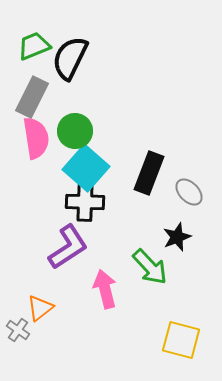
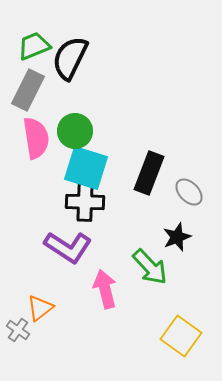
gray rectangle: moved 4 px left, 7 px up
cyan square: rotated 24 degrees counterclockwise
purple L-shape: rotated 66 degrees clockwise
yellow square: moved 4 px up; rotated 21 degrees clockwise
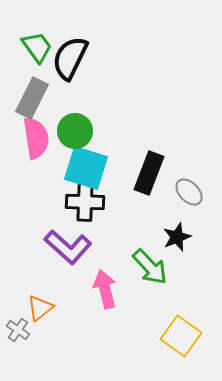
green trapezoid: moved 3 px right, 1 px down; rotated 76 degrees clockwise
gray rectangle: moved 4 px right, 8 px down
purple L-shape: rotated 9 degrees clockwise
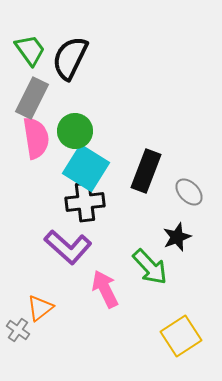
green trapezoid: moved 7 px left, 3 px down
cyan square: rotated 15 degrees clockwise
black rectangle: moved 3 px left, 2 px up
black cross: rotated 9 degrees counterclockwise
pink arrow: rotated 12 degrees counterclockwise
yellow square: rotated 21 degrees clockwise
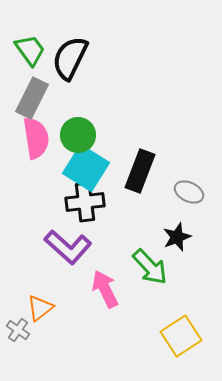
green circle: moved 3 px right, 4 px down
black rectangle: moved 6 px left
gray ellipse: rotated 20 degrees counterclockwise
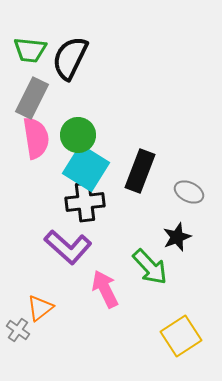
green trapezoid: rotated 132 degrees clockwise
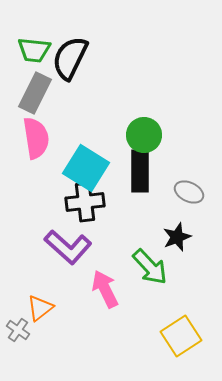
green trapezoid: moved 4 px right
gray rectangle: moved 3 px right, 5 px up
green circle: moved 66 px right
black rectangle: rotated 21 degrees counterclockwise
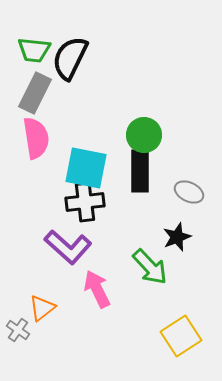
cyan square: rotated 21 degrees counterclockwise
pink arrow: moved 8 px left
orange triangle: moved 2 px right
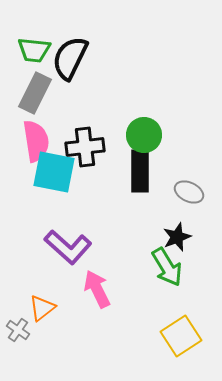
pink semicircle: moved 3 px down
cyan square: moved 32 px left, 4 px down
black cross: moved 55 px up
green arrow: moved 17 px right; rotated 12 degrees clockwise
